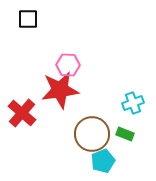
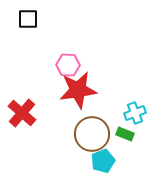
red star: moved 18 px right
cyan cross: moved 2 px right, 10 px down
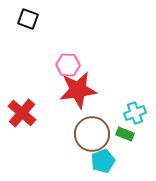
black square: rotated 20 degrees clockwise
